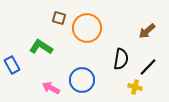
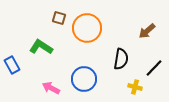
black line: moved 6 px right, 1 px down
blue circle: moved 2 px right, 1 px up
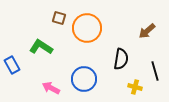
black line: moved 1 px right, 3 px down; rotated 60 degrees counterclockwise
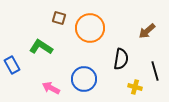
orange circle: moved 3 px right
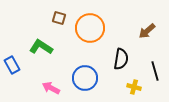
blue circle: moved 1 px right, 1 px up
yellow cross: moved 1 px left
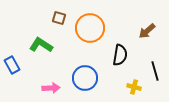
green L-shape: moved 2 px up
black semicircle: moved 1 px left, 4 px up
pink arrow: rotated 150 degrees clockwise
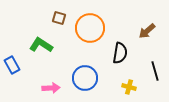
black semicircle: moved 2 px up
yellow cross: moved 5 px left
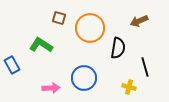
brown arrow: moved 8 px left, 10 px up; rotated 18 degrees clockwise
black semicircle: moved 2 px left, 5 px up
black line: moved 10 px left, 4 px up
blue circle: moved 1 px left
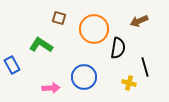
orange circle: moved 4 px right, 1 px down
blue circle: moved 1 px up
yellow cross: moved 4 px up
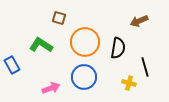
orange circle: moved 9 px left, 13 px down
pink arrow: rotated 18 degrees counterclockwise
